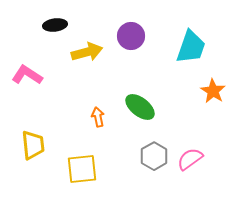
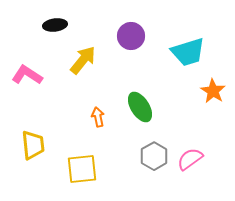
cyan trapezoid: moved 3 px left, 5 px down; rotated 54 degrees clockwise
yellow arrow: moved 4 px left, 8 px down; rotated 36 degrees counterclockwise
green ellipse: rotated 20 degrees clockwise
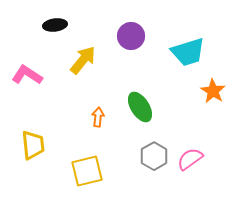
orange arrow: rotated 18 degrees clockwise
yellow square: moved 5 px right, 2 px down; rotated 8 degrees counterclockwise
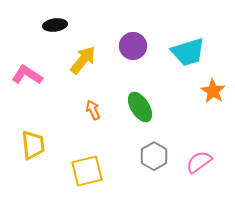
purple circle: moved 2 px right, 10 px down
orange arrow: moved 5 px left, 7 px up; rotated 30 degrees counterclockwise
pink semicircle: moved 9 px right, 3 px down
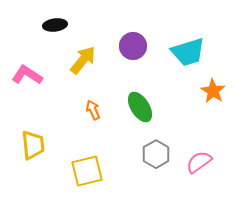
gray hexagon: moved 2 px right, 2 px up
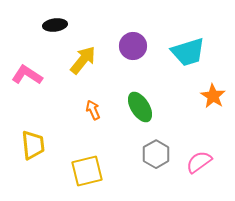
orange star: moved 5 px down
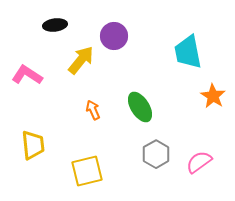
purple circle: moved 19 px left, 10 px up
cyan trapezoid: rotated 96 degrees clockwise
yellow arrow: moved 2 px left
